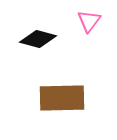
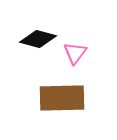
pink triangle: moved 14 px left, 32 px down
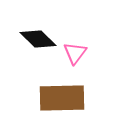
black diamond: rotated 30 degrees clockwise
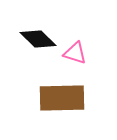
pink triangle: rotated 50 degrees counterclockwise
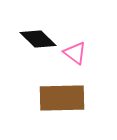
pink triangle: rotated 20 degrees clockwise
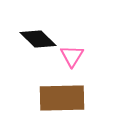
pink triangle: moved 3 px left, 3 px down; rotated 25 degrees clockwise
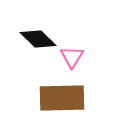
pink triangle: moved 1 px down
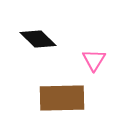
pink triangle: moved 22 px right, 3 px down
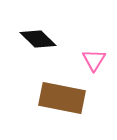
brown rectangle: rotated 12 degrees clockwise
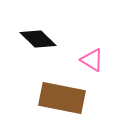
pink triangle: moved 2 px left; rotated 30 degrees counterclockwise
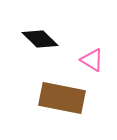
black diamond: moved 2 px right
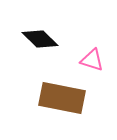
pink triangle: rotated 15 degrees counterclockwise
